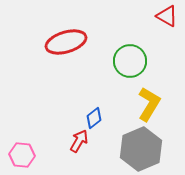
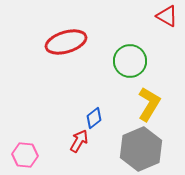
pink hexagon: moved 3 px right
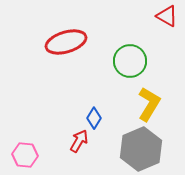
blue diamond: rotated 20 degrees counterclockwise
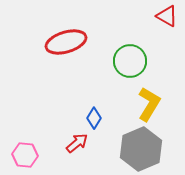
red arrow: moved 2 px left, 2 px down; rotated 20 degrees clockwise
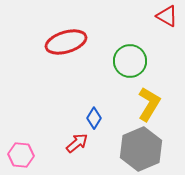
pink hexagon: moved 4 px left
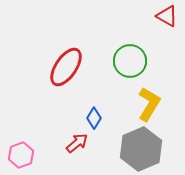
red ellipse: moved 25 px down; rotated 39 degrees counterclockwise
pink hexagon: rotated 25 degrees counterclockwise
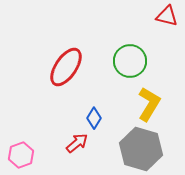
red triangle: rotated 15 degrees counterclockwise
gray hexagon: rotated 21 degrees counterclockwise
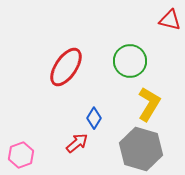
red triangle: moved 3 px right, 4 px down
